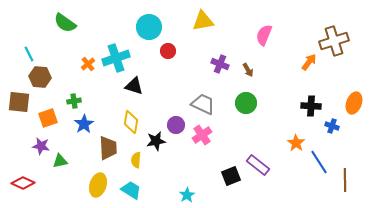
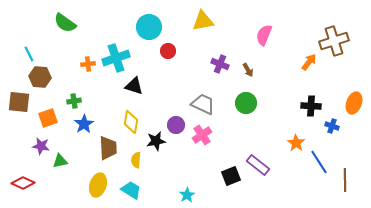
orange cross: rotated 32 degrees clockwise
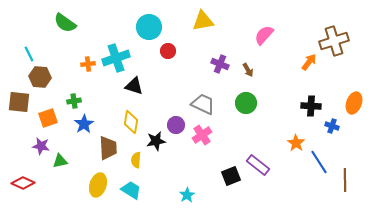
pink semicircle: rotated 20 degrees clockwise
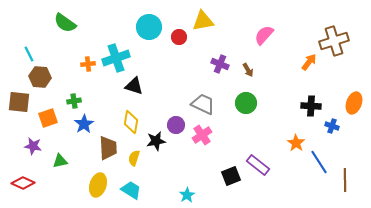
red circle: moved 11 px right, 14 px up
purple star: moved 8 px left
yellow semicircle: moved 2 px left, 2 px up; rotated 14 degrees clockwise
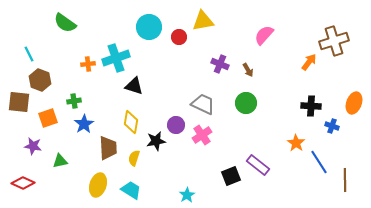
brown hexagon: moved 3 px down; rotated 15 degrees clockwise
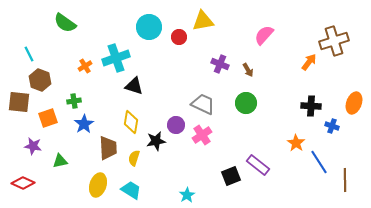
orange cross: moved 3 px left, 2 px down; rotated 24 degrees counterclockwise
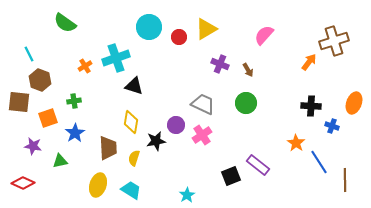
yellow triangle: moved 3 px right, 8 px down; rotated 20 degrees counterclockwise
blue star: moved 9 px left, 9 px down
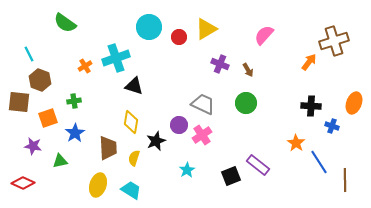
purple circle: moved 3 px right
black star: rotated 12 degrees counterclockwise
cyan star: moved 25 px up
